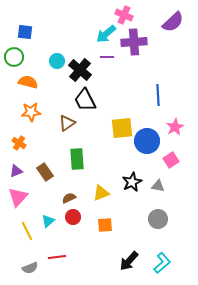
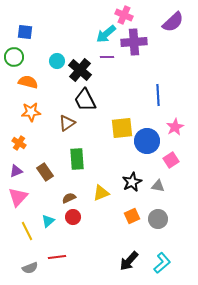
orange square: moved 27 px right, 9 px up; rotated 21 degrees counterclockwise
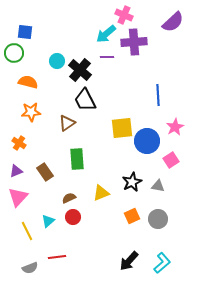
green circle: moved 4 px up
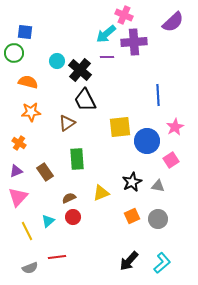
yellow square: moved 2 px left, 1 px up
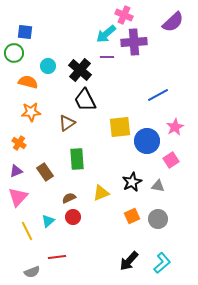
cyan circle: moved 9 px left, 5 px down
blue line: rotated 65 degrees clockwise
gray semicircle: moved 2 px right, 4 px down
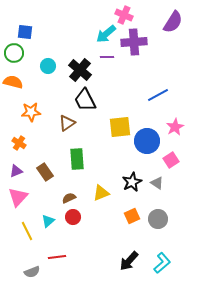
purple semicircle: rotated 15 degrees counterclockwise
orange semicircle: moved 15 px left
gray triangle: moved 1 px left, 3 px up; rotated 24 degrees clockwise
